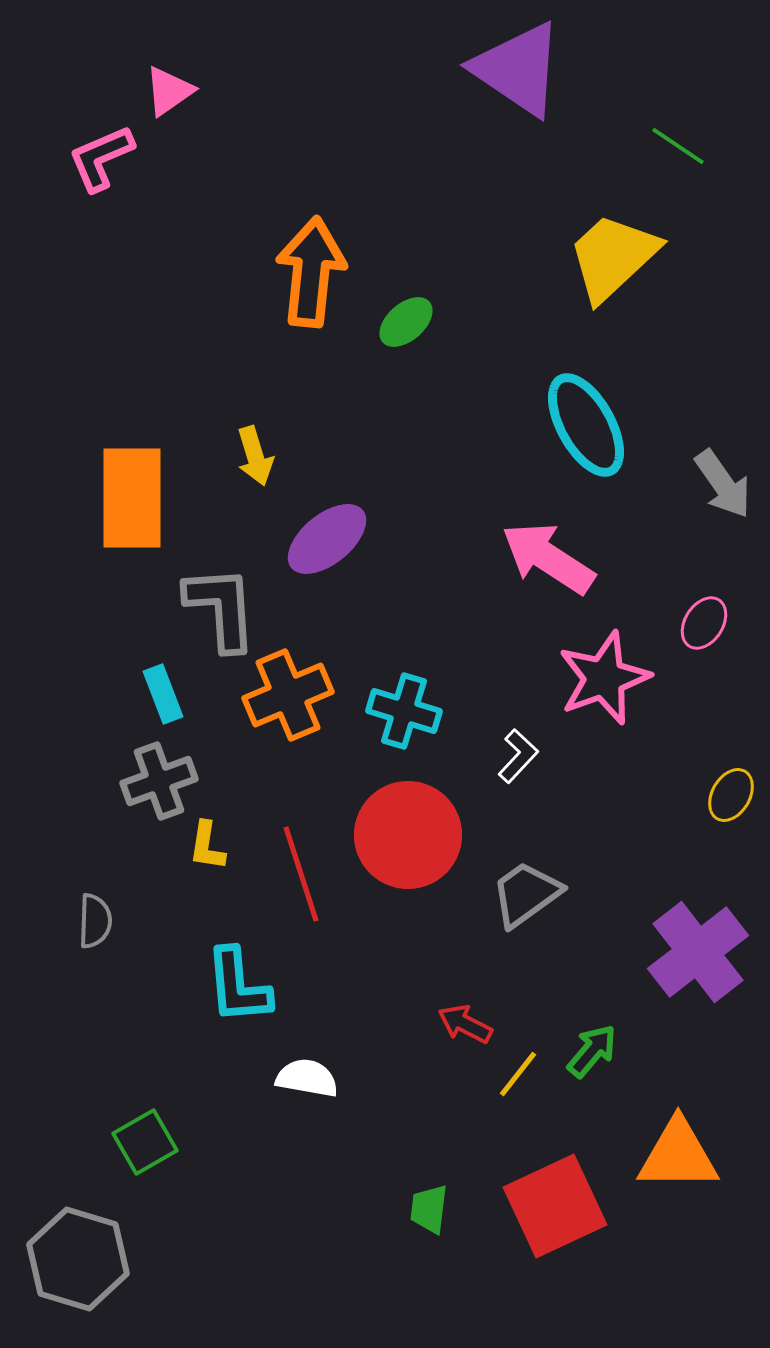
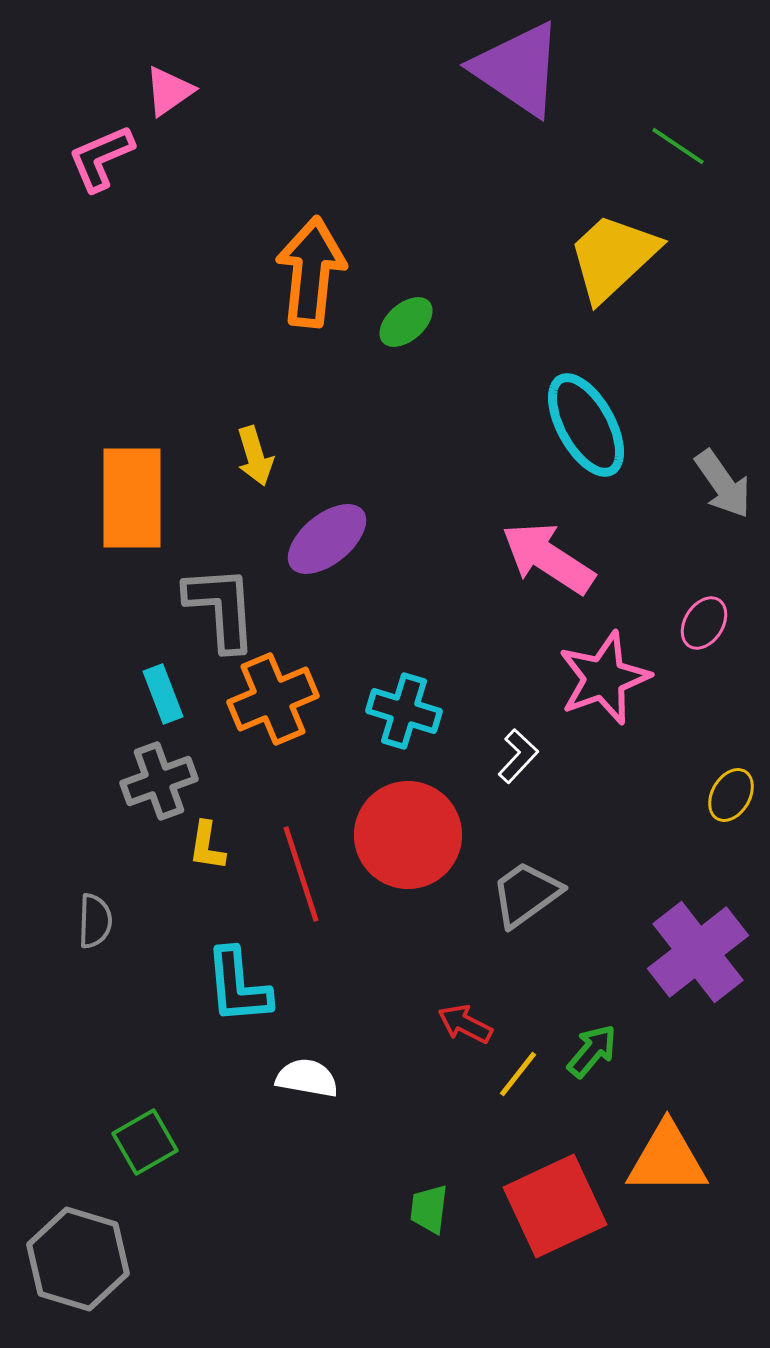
orange cross: moved 15 px left, 4 px down
orange triangle: moved 11 px left, 4 px down
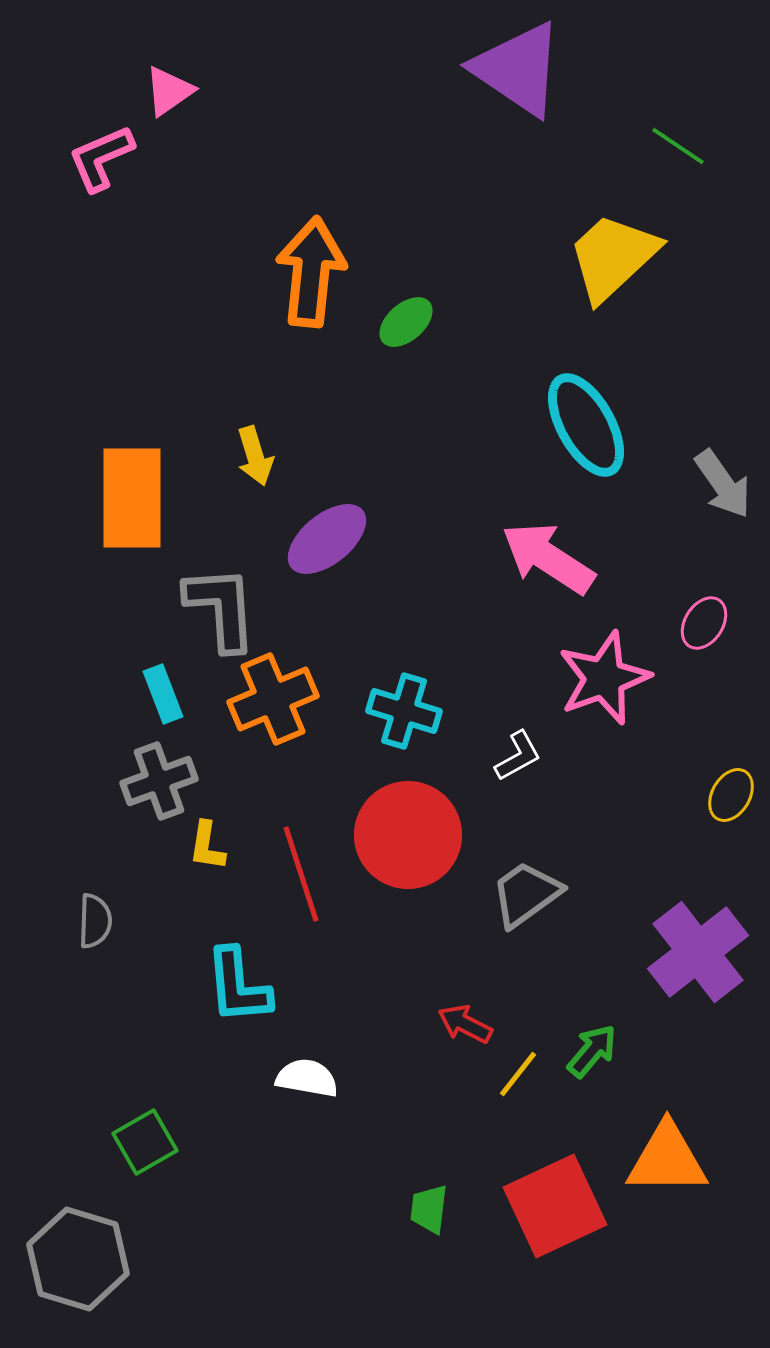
white L-shape: rotated 18 degrees clockwise
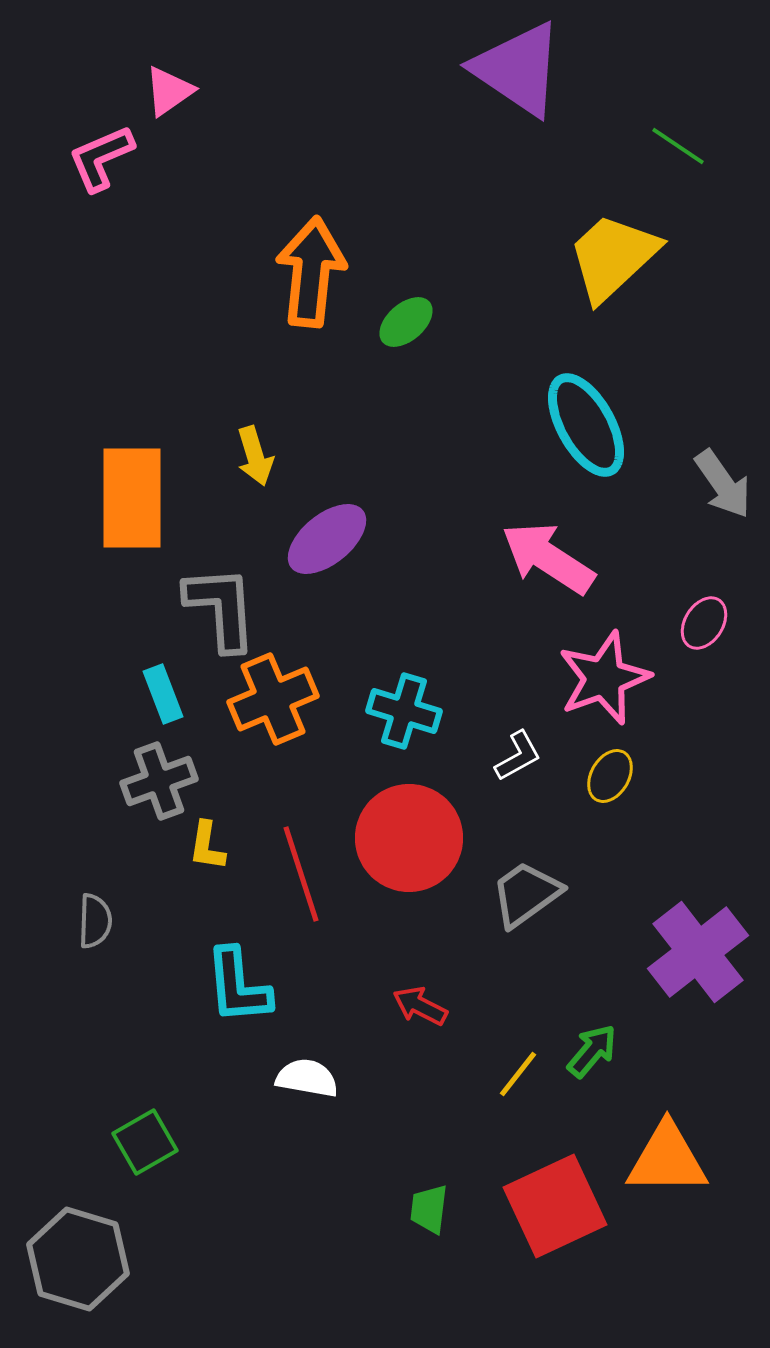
yellow ellipse: moved 121 px left, 19 px up
red circle: moved 1 px right, 3 px down
red arrow: moved 45 px left, 18 px up
